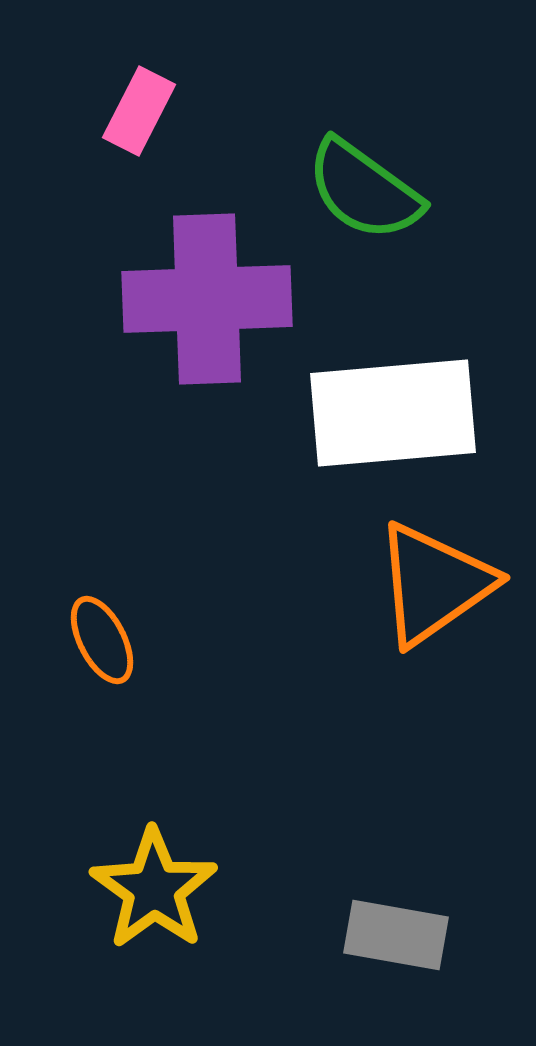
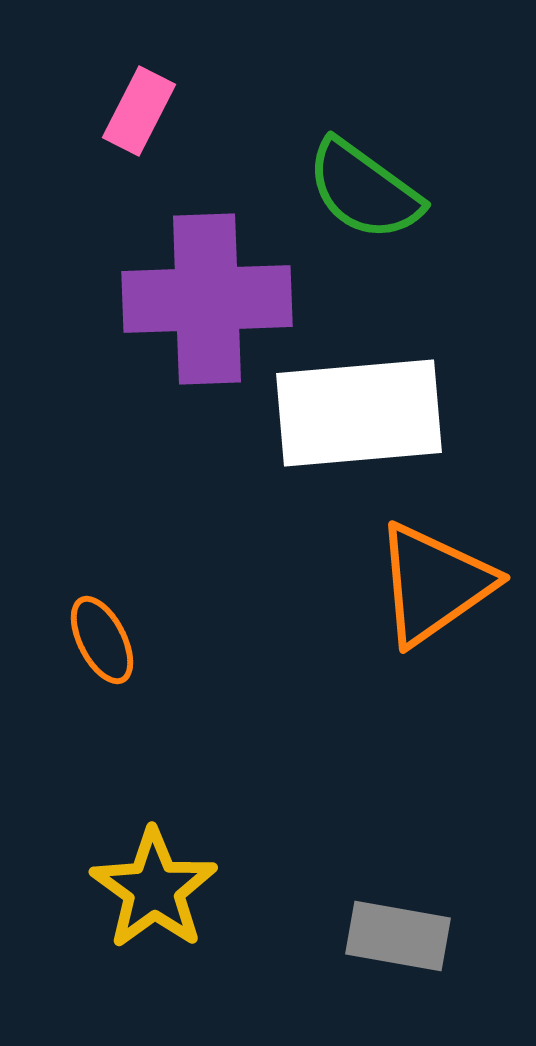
white rectangle: moved 34 px left
gray rectangle: moved 2 px right, 1 px down
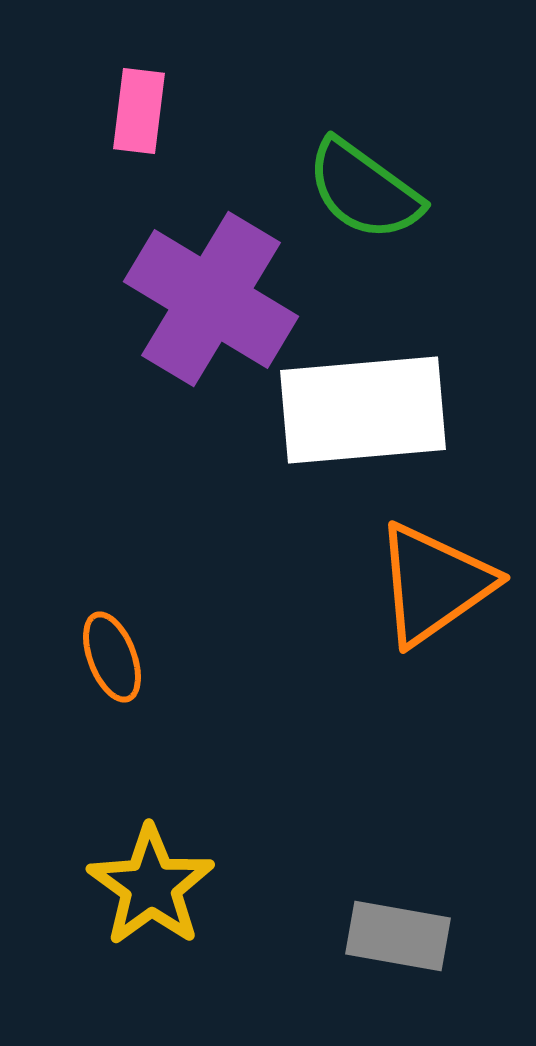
pink rectangle: rotated 20 degrees counterclockwise
purple cross: moved 4 px right; rotated 33 degrees clockwise
white rectangle: moved 4 px right, 3 px up
orange ellipse: moved 10 px right, 17 px down; rotated 6 degrees clockwise
yellow star: moved 3 px left, 3 px up
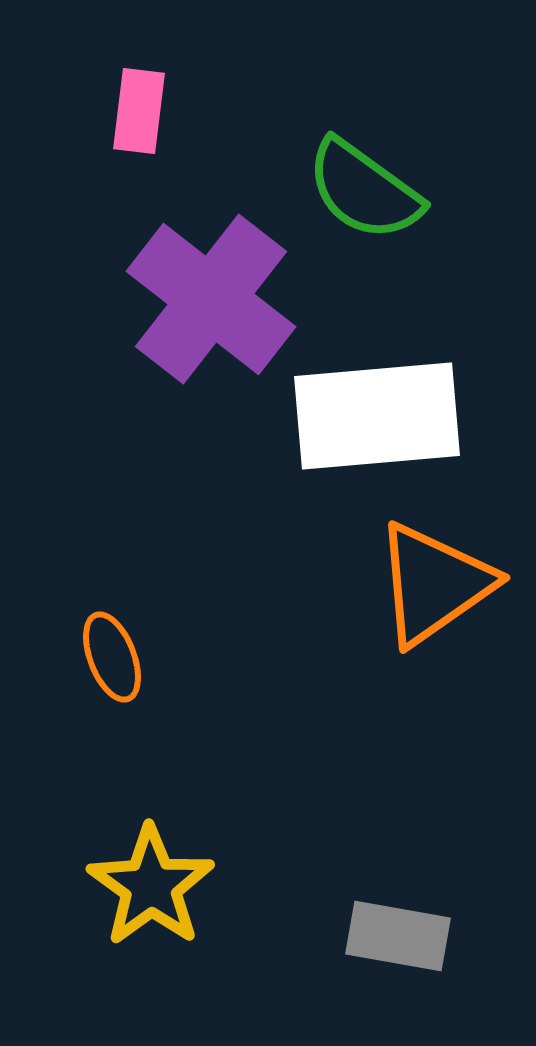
purple cross: rotated 7 degrees clockwise
white rectangle: moved 14 px right, 6 px down
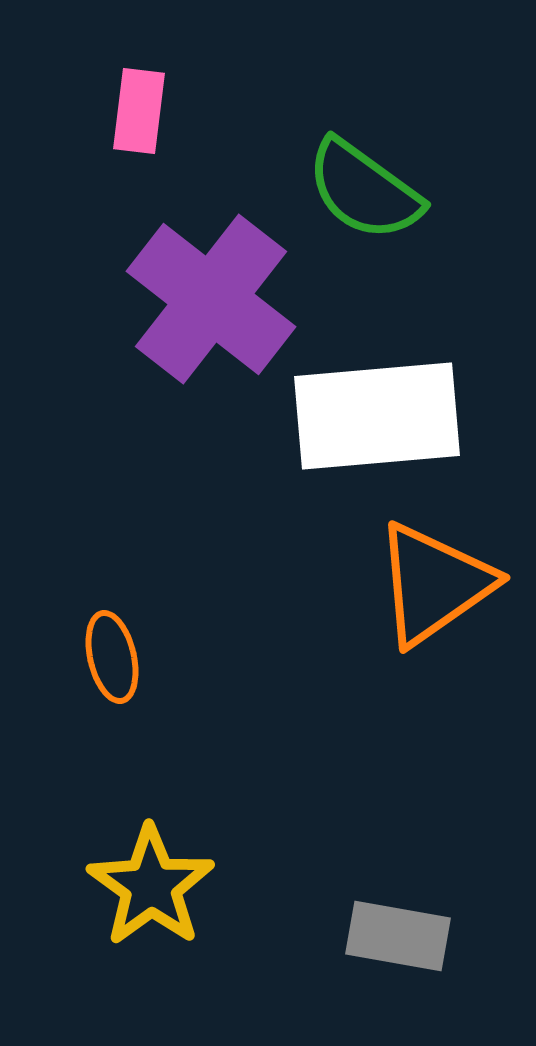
orange ellipse: rotated 8 degrees clockwise
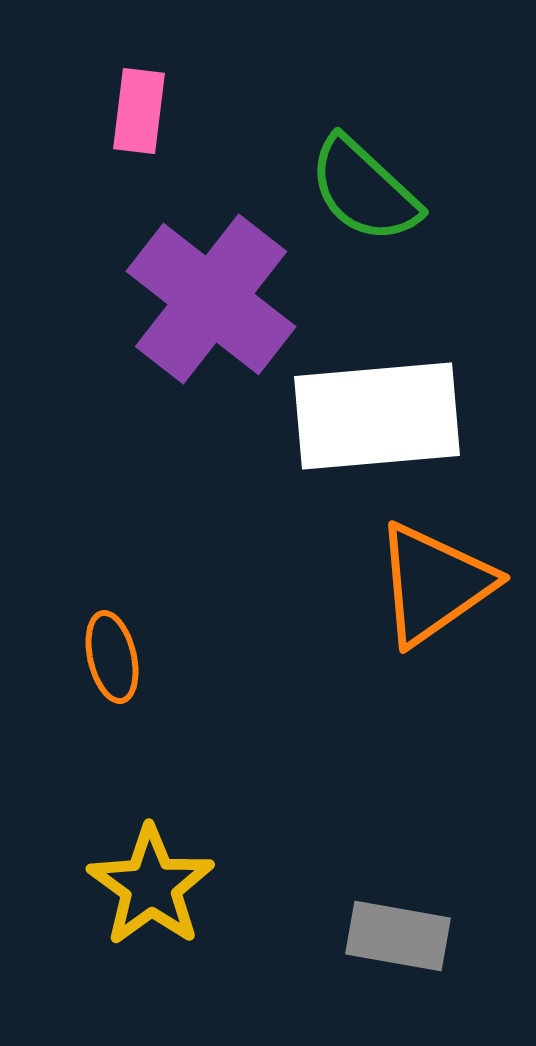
green semicircle: rotated 7 degrees clockwise
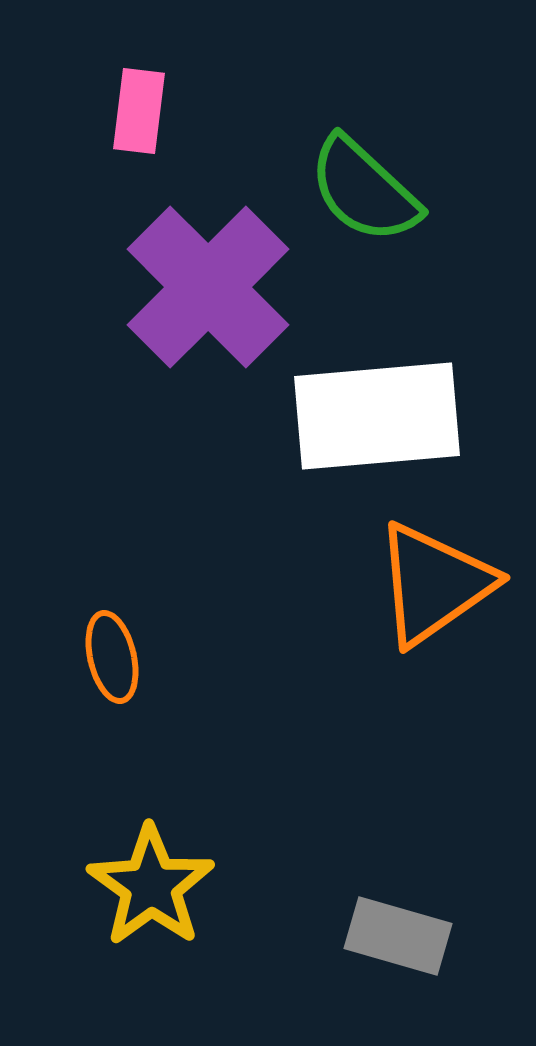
purple cross: moved 3 px left, 12 px up; rotated 7 degrees clockwise
gray rectangle: rotated 6 degrees clockwise
